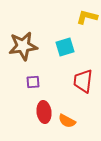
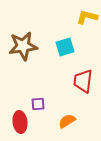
purple square: moved 5 px right, 22 px down
red ellipse: moved 24 px left, 10 px down
orange semicircle: rotated 120 degrees clockwise
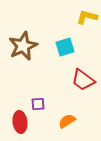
brown star: rotated 16 degrees counterclockwise
red trapezoid: moved 1 px up; rotated 60 degrees counterclockwise
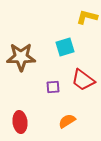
brown star: moved 2 px left, 11 px down; rotated 24 degrees clockwise
purple square: moved 15 px right, 17 px up
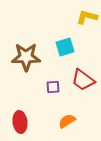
brown star: moved 5 px right
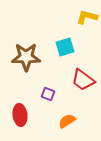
purple square: moved 5 px left, 7 px down; rotated 24 degrees clockwise
red ellipse: moved 7 px up
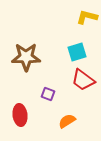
cyan square: moved 12 px right, 5 px down
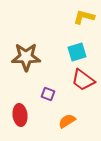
yellow L-shape: moved 3 px left
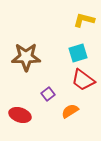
yellow L-shape: moved 3 px down
cyan square: moved 1 px right, 1 px down
purple square: rotated 32 degrees clockwise
red ellipse: rotated 65 degrees counterclockwise
orange semicircle: moved 3 px right, 10 px up
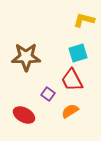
red trapezoid: moved 11 px left; rotated 25 degrees clockwise
purple square: rotated 16 degrees counterclockwise
red ellipse: moved 4 px right; rotated 10 degrees clockwise
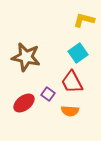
cyan square: rotated 18 degrees counterclockwise
brown star: rotated 12 degrees clockwise
red trapezoid: moved 2 px down
orange semicircle: rotated 144 degrees counterclockwise
red ellipse: moved 12 px up; rotated 65 degrees counterclockwise
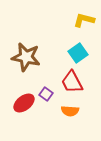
purple square: moved 2 px left
